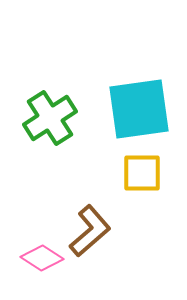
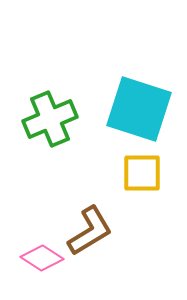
cyan square: rotated 26 degrees clockwise
green cross: moved 1 px down; rotated 10 degrees clockwise
brown L-shape: rotated 10 degrees clockwise
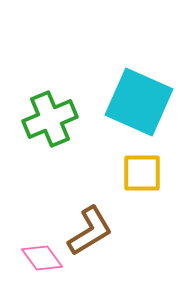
cyan square: moved 7 px up; rotated 6 degrees clockwise
pink diamond: rotated 21 degrees clockwise
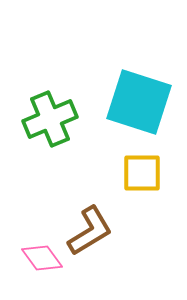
cyan square: rotated 6 degrees counterclockwise
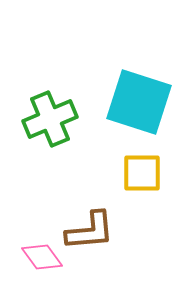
brown L-shape: rotated 26 degrees clockwise
pink diamond: moved 1 px up
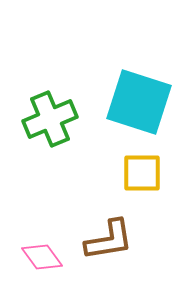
brown L-shape: moved 19 px right, 9 px down; rotated 4 degrees counterclockwise
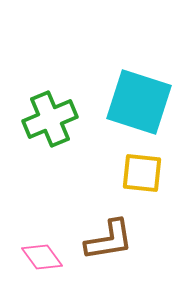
yellow square: rotated 6 degrees clockwise
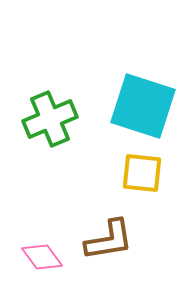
cyan square: moved 4 px right, 4 px down
